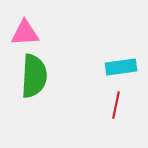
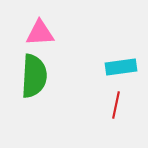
pink triangle: moved 15 px right
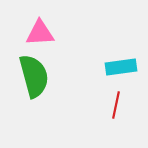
green semicircle: rotated 18 degrees counterclockwise
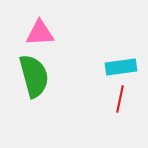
red line: moved 4 px right, 6 px up
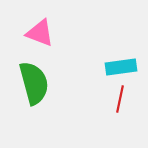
pink triangle: rotated 24 degrees clockwise
green semicircle: moved 7 px down
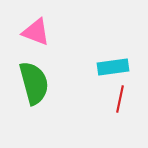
pink triangle: moved 4 px left, 1 px up
cyan rectangle: moved 8 px left
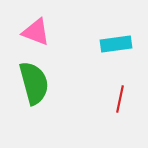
cyan rectangle: moved 3 px right, 23 px up
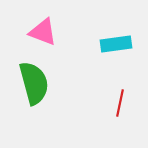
pink triangle: moved 7 px right
red line: moved 4 px down
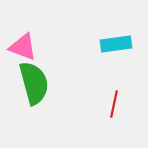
pink triangle: moved 20 px left, 15 px down
red line: moved 6 px left, 1 px down
